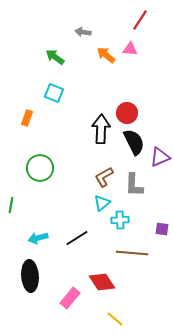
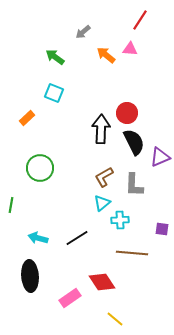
gray arrow: rotated 49 degrees counterclockwise
orange rectangle: rotated 28 degrees clockwise
cyan arrow: rotated 30 degrees clockwise
pink rectangle: rotated 15 degrees clockwise
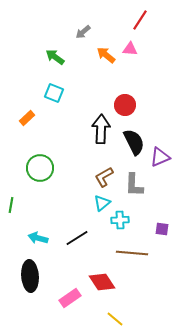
red circle: moved 2 px left, 8 px up
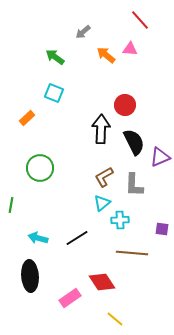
red line: rotated 75 degrees counterclockwise
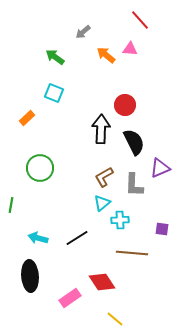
purple triangle: moved 11 px down
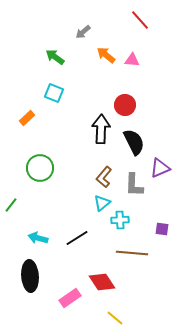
pink triangle: moved 2 px right, 11 px down
brown L-shape: rotated 20 degrees counterclockwise
green line: rotated 28 degrees clockwise
yellow line: moved 1 px up
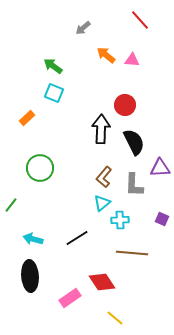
gray arrow: moved 4 px up
green arrow: moved 2 px left, 9 px down
purple triangle: rotated 20 degrees clockwise
purple square: moved 10 px up; rotated 16 degrees clockwise
cyan arrow: moved 5 px left, 1 px down
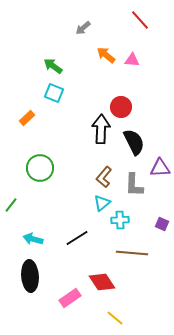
red circle: moved 4 px left, 2 px down
purple square: moved 5 px down
